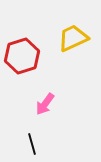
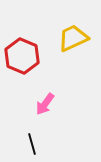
red hexagon: rotated 20 degrees counterclockwise
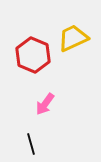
red hexagon: moved 11 px right, 1 px up
black line: moved 1 px left
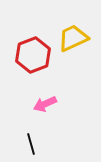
red hexagon: rotated 16 degrees clockwise
pink arrow: rotated 30 degrees clockwise
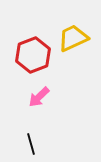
pink arrow: moved 6 px left, 7 px up; rotated 20 degrees counterclockwise
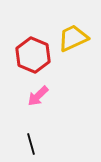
red hexagon: rotated 16 degrees counterclockwise
pink arrow: moved 1 px left, 1 px up
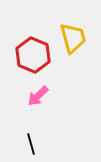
yellow trapezoid: rotated 100 degrees clockwise
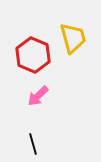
black line: moved 2 px right
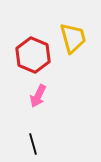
pink arrow: rotated 20 degrees counterclockwise
